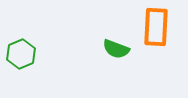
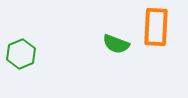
green semicircle: moved 5 px up
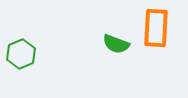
orange rectangle: moved 1 px down
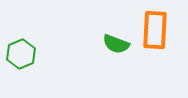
orange rectangle: moved 1 px left, 2 px down
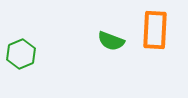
green semicircle: moved 5 px left, 3 px up
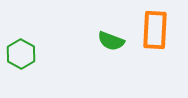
green hexagon: rotated 8 degrees counterclockwise
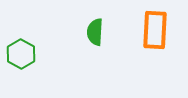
green semicircle: moved 16 px left, 9 px up; rotated 72 degrees clockwise
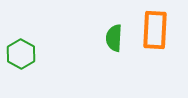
green semicircle: moved 19 px right, 6 px down
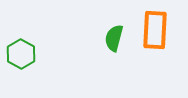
green semicircle: rotated 12 degrees clockwise
